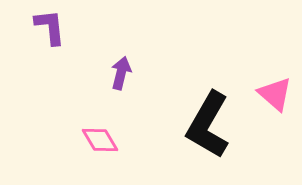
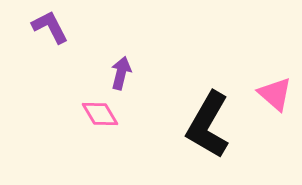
purple L-shape: rotated 21 degrees counterclockwise
pink diamond: moved 26 px up
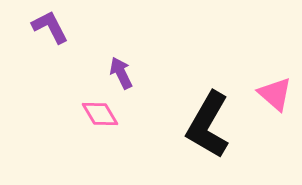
purple arrow: rotated 40 degrees counterclockwise
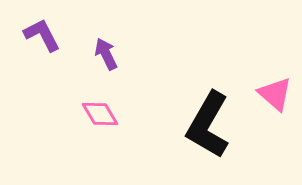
purple L-shape: moved 8 px left, 8 px down
purple arrow: moved 15 px left, 19 px up
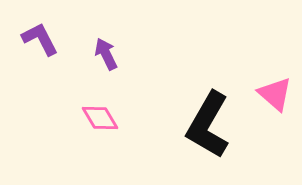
purple L-shape: moved 2 px left, 4 px down
pink diamond: moved 4 px down
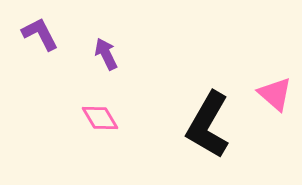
purple L-shape: moved 5 px up
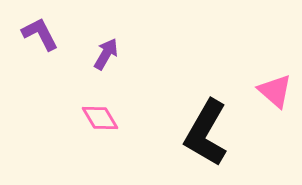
purple arrow: rotated 56 degrees clockwise
pink triangle: moved 3 px up
black L-shape: moved 2 px left, 8 px down
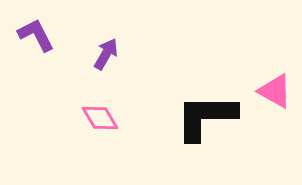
purple L-shape: moved 4 px left, 1 px down
pink triangle: rotated 12 degrees counterclockwise
black L-shape: moved 16 px up; rotated 60 degrees clockwise
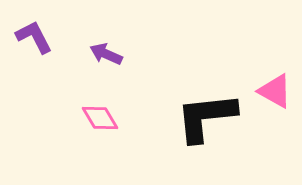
purple L-shape: moved 2 px left, 2 px down
purple arrow: rotated 96 degrees counterclockwise
black L-shape: rotated 6 degrees counterclockwise
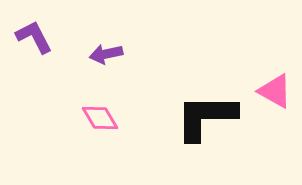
purple arrow: rotated 36 degrees counterclockwise
black L-shape: rotated 6 degrees clockwise
